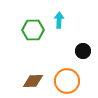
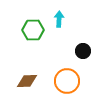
cyan arrow: moved 1 px up
brown diamond: moved 6 px left
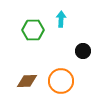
cyan arrow: moved 2 px right
orange circle: moved 6 px left
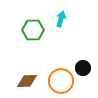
cyan arrow: rotated 14 degrees clockwise
black circle: moved 17 px down
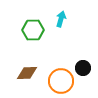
brown diamond: moved 8 px up
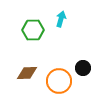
orange circle: moved 2 px left
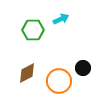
cyan arrow: rotated 49 degrees clockwise
brown diamond: rotated 25 degrees counterclockwise
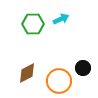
green hexagon: moved 6 px up
